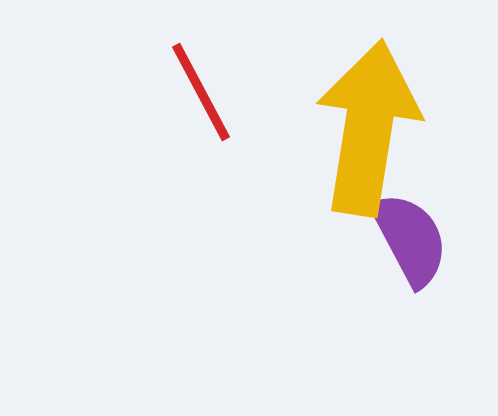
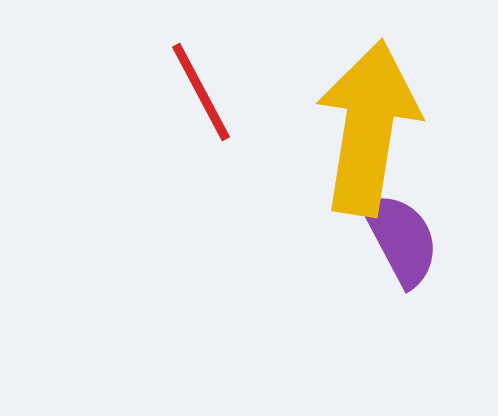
purple semicircle: moved 9 px left
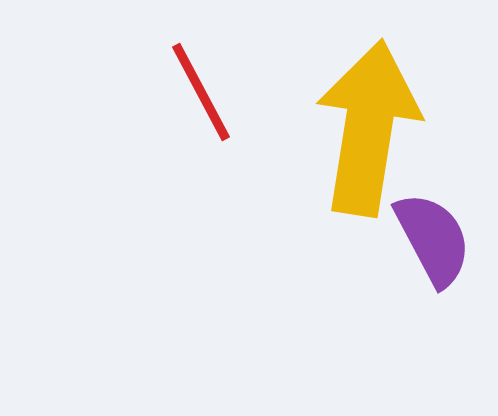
purple semicircle: moved 32 px right
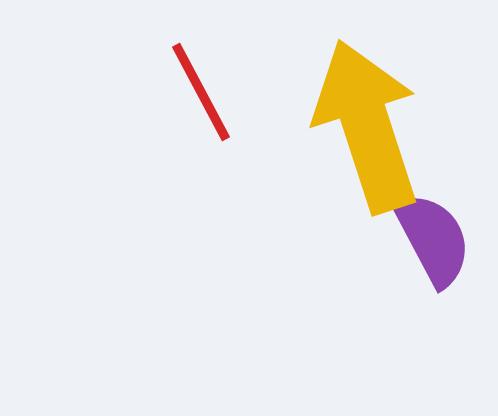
yellow arrow: moved 1 px left, 2 px up; rotated 27 degrees counterclockwise
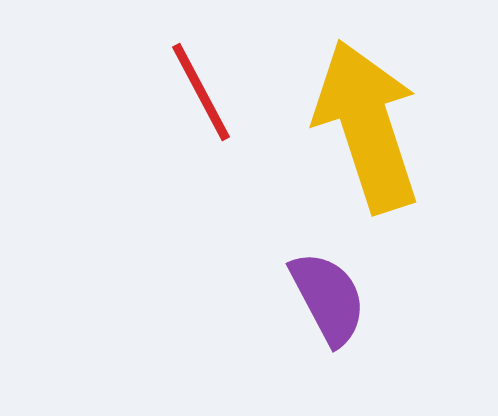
purple semicircle: moved 105 px left, 59 px down
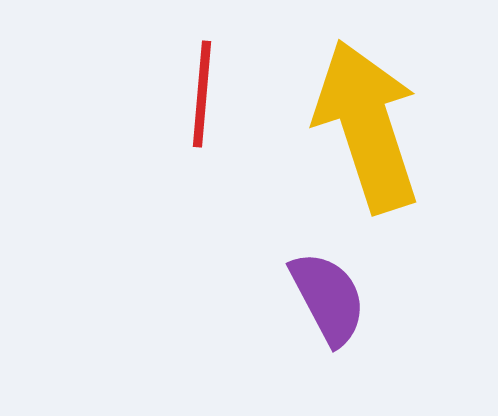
red line: moved 1 px right, 2 px down; rotated 33 degrees clockwise
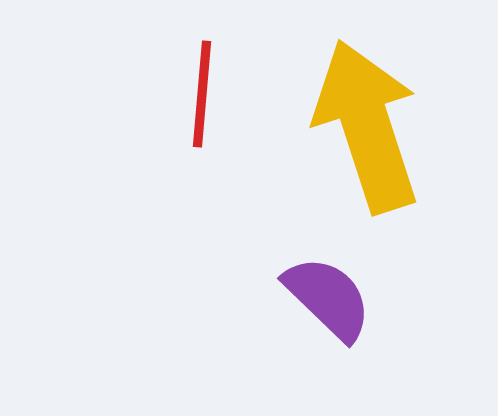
purple semicircle: rotated 18 degrees counterclockwise
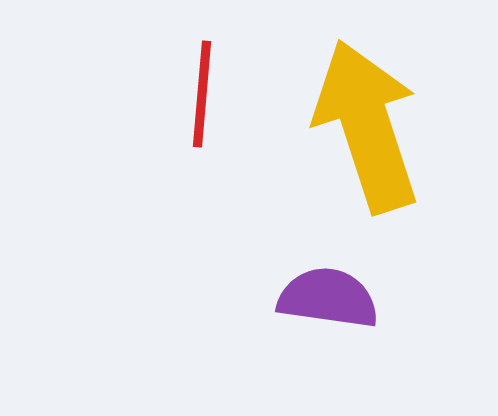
purple semicircle: rotated 36 degrees counterclockwise
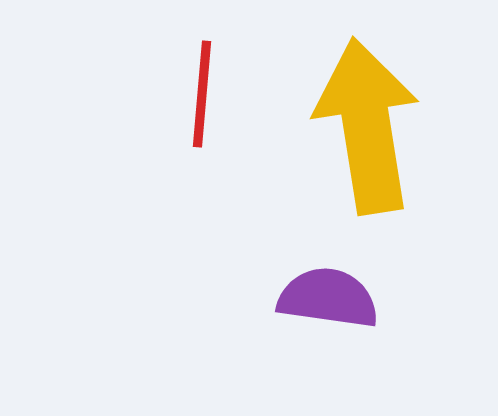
yellow arrow: rotated 9 degrees clockwise
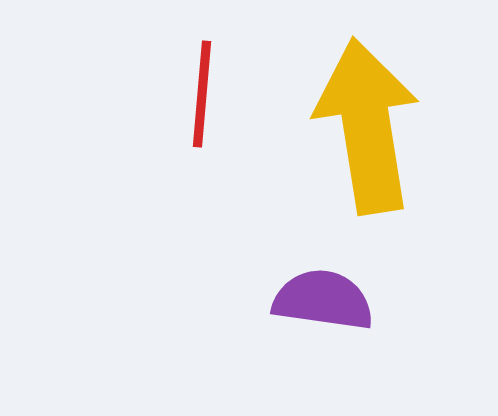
purple semicircle: moved 5 px left, 2 px down
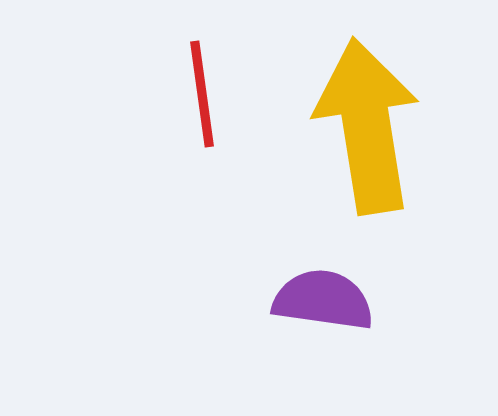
red line: rotated 13 degrees counterclockwise
